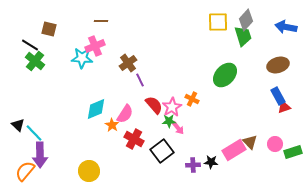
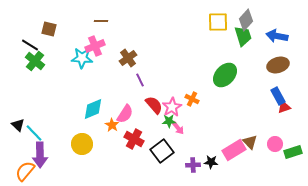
blue arrow: moved 9 px left, 9 px down
brown cross: moved 5 px up
cyan diamond: moved 3 px left
yellow circle: moved 7 px left, 27 px up
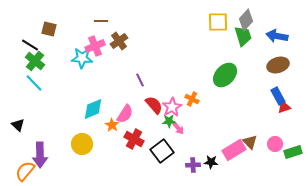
brown cross: moved 9 px left, 17 px up
cyan line: moved 50 px up
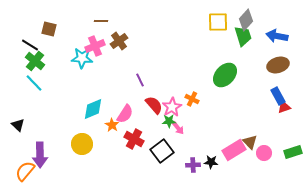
pink circle: moved 11 px left, 9 px down
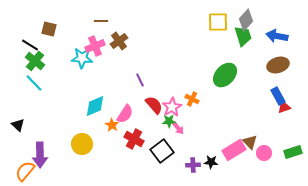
cyan diamond: moved 2 px right, 3 px up
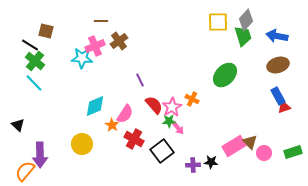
brown square: moved 3 px left, 2 px down
pink rectangle: moved 4 px up
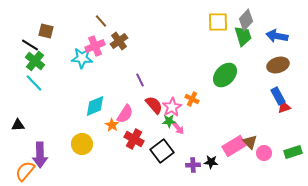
brown line: rotated 48 degrees clockwise
black triangle: rotated 48 degrees counterclockwise
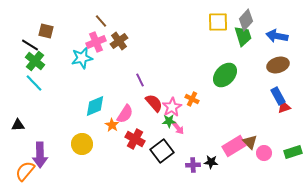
pink cross: moved 1 px right, 4 px up
cyan star: rotated 15 degrees counterclockwise
red semicircle: moved 2 px up
red cross: moved 1 px right
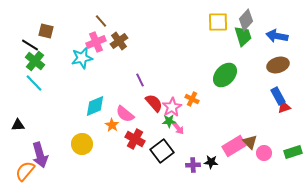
pink semicircle: rotated 96 degrees clockwise
purple arrow: rotated 15 degrees counterclockwise
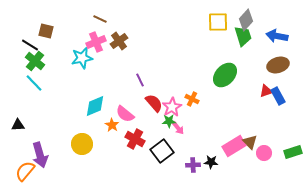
brown line: moved 1 px left, 2 px up; rotated 24 degrees counterclockwise
red triangle: moved 18 px left, 16 px up
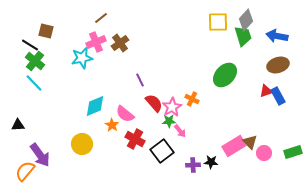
brown line: moved 1 px right, 1 px up; rotated 64 degrees counterclockwise
brown cross: moved 1 px right, 2 px down
pink arrow: moved 2 px right, 3 px down
purple arrow: rotated 20 degrees counterclockwise
